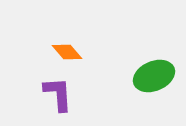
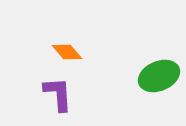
green ellipse: moved 5 px right
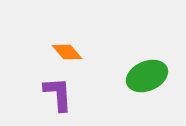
green ellipse: moved 12 px left
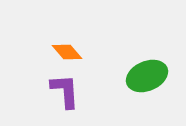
purple L-shape: moved 7 px right, 3 px up
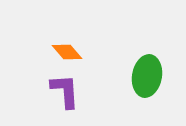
green ellipse: rotated 57 degrees counterclockwise
